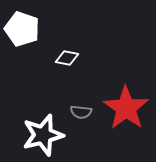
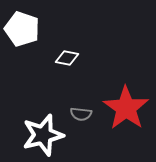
gray semicircle: moved 2 px down
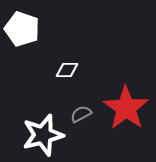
white diamond: moved 12 px down; rotated 10 degrees counterclockwise
gray semicircle: rotated 145 degrees clockwise
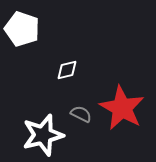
white diamond: rotated 15 degrees counterclockwise
red star: moved 4 px left; rotated 6 degrees counterclockwise
gray semicircle: rotated 55 degrees clockwise
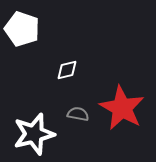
gray semicircle: moved 3 px left; rotated 15 degrees counterclockwise
white star: moved 9 px left, 1 px up
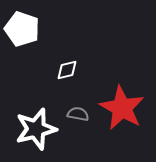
white star: moved 2 px right, 5 px up
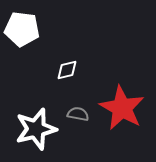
white pentagon: rotated 12 degrees counterclockwise
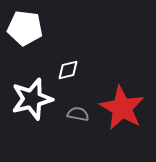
white pentagon: moved 3 px right, 1 px up
white diamond: moved 1 px right
white star: moved 4 px left, 30 px up
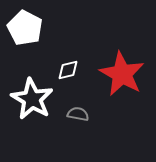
white pentagon: rotated 20 degrees clockwise
white star: rotated 27 degrees counterclockwise
red star: moved 34 px up
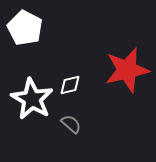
white diamond: moved 2 px right, 15 px down
red star: moved 5 px right, 4 px up; rotated 30 degrees clockwise
gray semicircle: moved 7 px left, 10 px down; rotated 30 degrees clockwise
